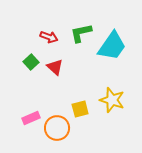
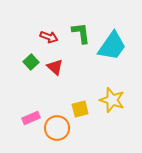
green L-shape: rotated 95 degrees clockwise
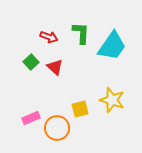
green L-shape: rotated 10 degrees clockwise
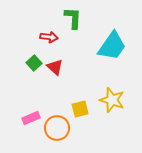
green L-shape: moved 8 px left, 15 px up
red arrow: rotated 12 degrees counterclockwise
green square: moved 3 px right, 1 px down
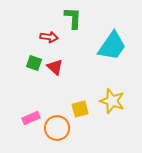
green square: rotated 28 degrees counterclockwise
yellow star: moved 1 px down
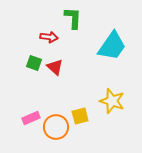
yellow square: moved 7 px down
orange circle: moved 1 px left, 1 px up
